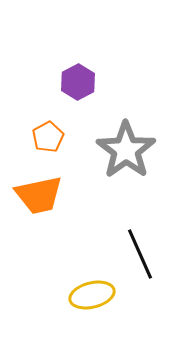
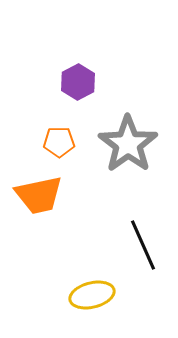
orange pentagon: moved 11 px right, 5 px down; rotated 28 degrees clockwise
gray star: moved 2 px right, 6 px up
black line: moved 3 px right, 9 px up
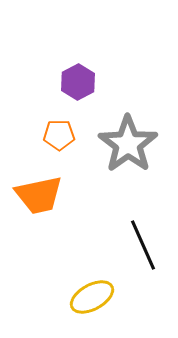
orange pentagon: moved 7 px up
yellow ellipse: moved 2 px down; rotated 15 degrees counterclockwise
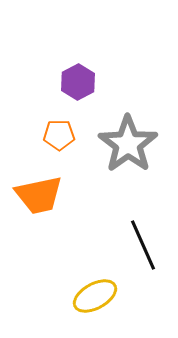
yellow ellipse: moved 3 px right, 1 px up
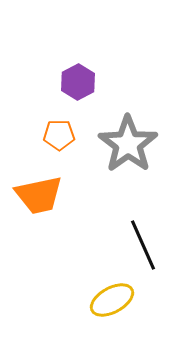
yellow ellipse: moved 17 px right, 4 px down
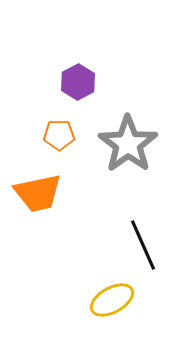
orange trapezoid: moved 1 px left, 2 px up
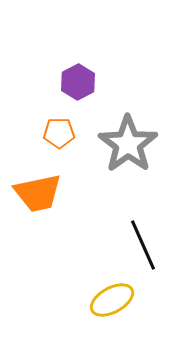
orange pentagon: moved 2 px up
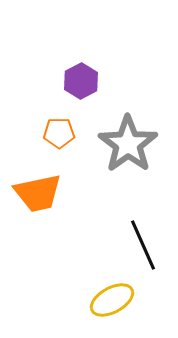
purple hexagon: moved 3 px right, 1 px up
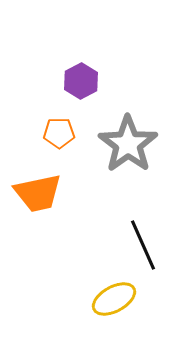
yellow ellipse: moved 2 px right, 1 px up
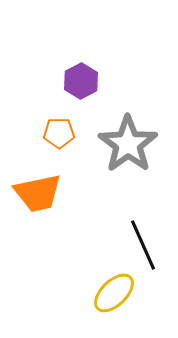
yellow ellipse: moved 6 px up; rotated 15 degrees counterclockwise
